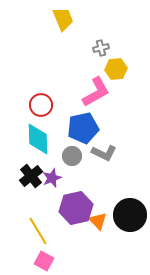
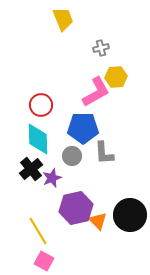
yellow hexagon: moved 8 px down
blue pentagon: rotated 12 degrees clockwise
gray L-shape: rotated 60 degrees clockwise
black cross: moved 7 px up
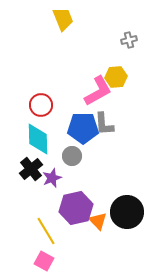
gray cross: moved 28 px right, 8 px up
pink L-shape: moved 2 px right, 1 px up
gray L-shape: moved 29 px up
black circle: moved 3 px left, 3 px up
yellow line: moved 8 px right
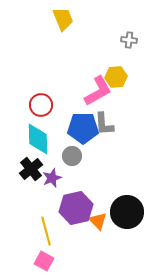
gray cross: rotated 21 degrees clockwise
yellow line: rotated 16 degrees clockwise
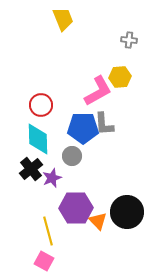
yellow hexagon: moved 4 px right
purple hexagon: rotated 12 degrees clockwise
yellow line: moved 2 px right
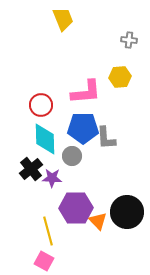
pink L-shape: moved 12 px left, 1 px down; rotated 24 degrees clockwise
gray L-shape: moved 2 px right, 14 px down
cyan diamond: moved 7 px right
purple star: rotated 24 degrees clockwise
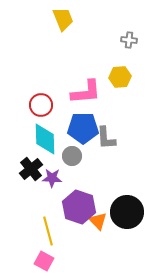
purple hexagon: moved 3 px right, 1 px up; rotated 20 degrees clockwise
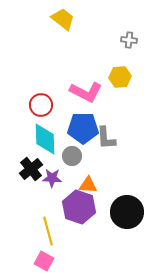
yellow trapezoid: rotated 30 degrees counterclockwise
pink L-shape: rotated 32 degrees clockwise
orange triangle: moved 10 px left, 36 px up; rotated 42 degrees counterclockwise
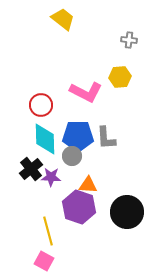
blue pentagon: moved 5 px left, 8 px down
purple star: moved 1 px left, 1 px up
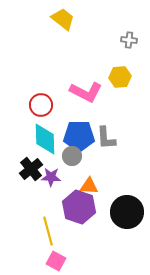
blue pentagon: moved 1 px right
orange triangle: moved 1 px right, 1 px down
pink square: moved 12 px right
